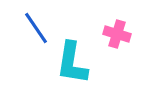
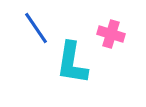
pink cross: moved 6 px left
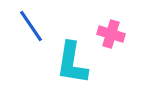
blue line: moved 5 px left, 2 px up
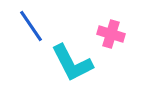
cyan L-shape: rotated 36 degrees counterclockwise
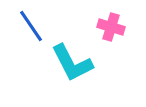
pink cross: moved 7 px up
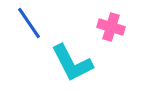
blue line: moved 2 px left, 3 px up
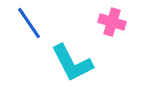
pink cross: moved 1 px right, 5 px up
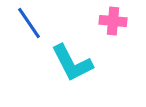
pink cross: moved 1 px right, 1 px up; rotated 12 degrees counterclockwise
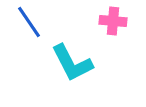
blue line: moved 1 px up
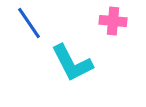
blue line: moved 1 px down
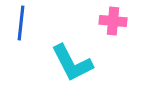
blue line: moved 8 px left; rotated 40 degrees clockwise
